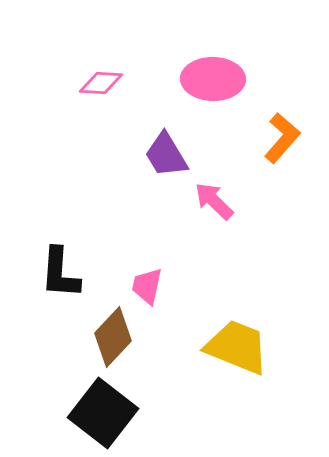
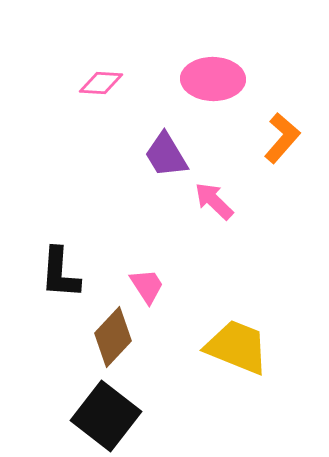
pink trapezoid: rotated 135 degrees clockwise
black square: moved 3 px right, 3 px down
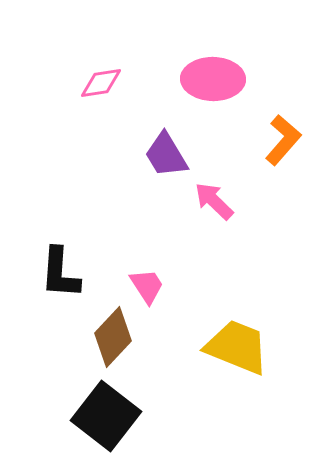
pink diamond: rotated 12 degrees counterclockwise
orange L-shape: moved 1 px right, 2 px down
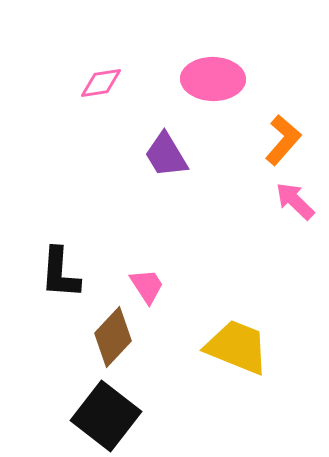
pink arrow: moved 81 px right
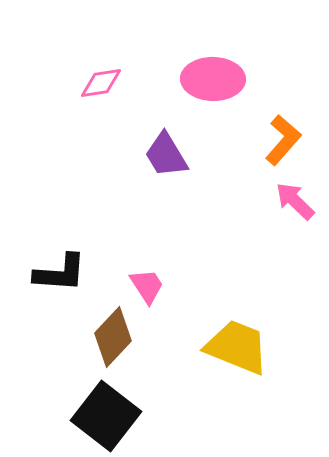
black L-shape: rotated 90 degrees counterclockwise
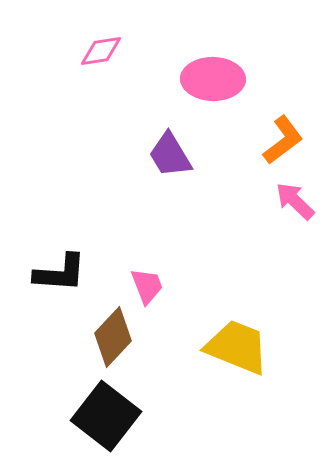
pink diamond: moved 32 px up
orange L-shape: rotated 12 degrees clockwise
purple trapezoid: moved 4 px right
pink trapezoid: rotated 12 degrees clockwise
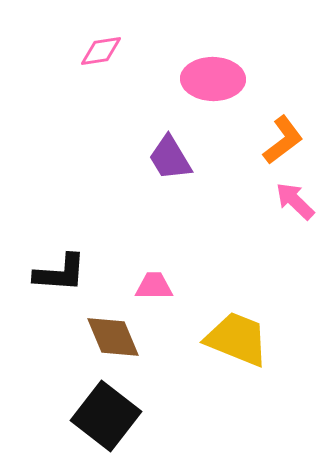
purple trapezoid: moved 3 px down
pink trapezoid: moved 7 px right; rotated 69 degrees counterclockwise
brown diamond: rotated 66 degrees counterclockwise
yellow trapezoid: moved 8 px up
